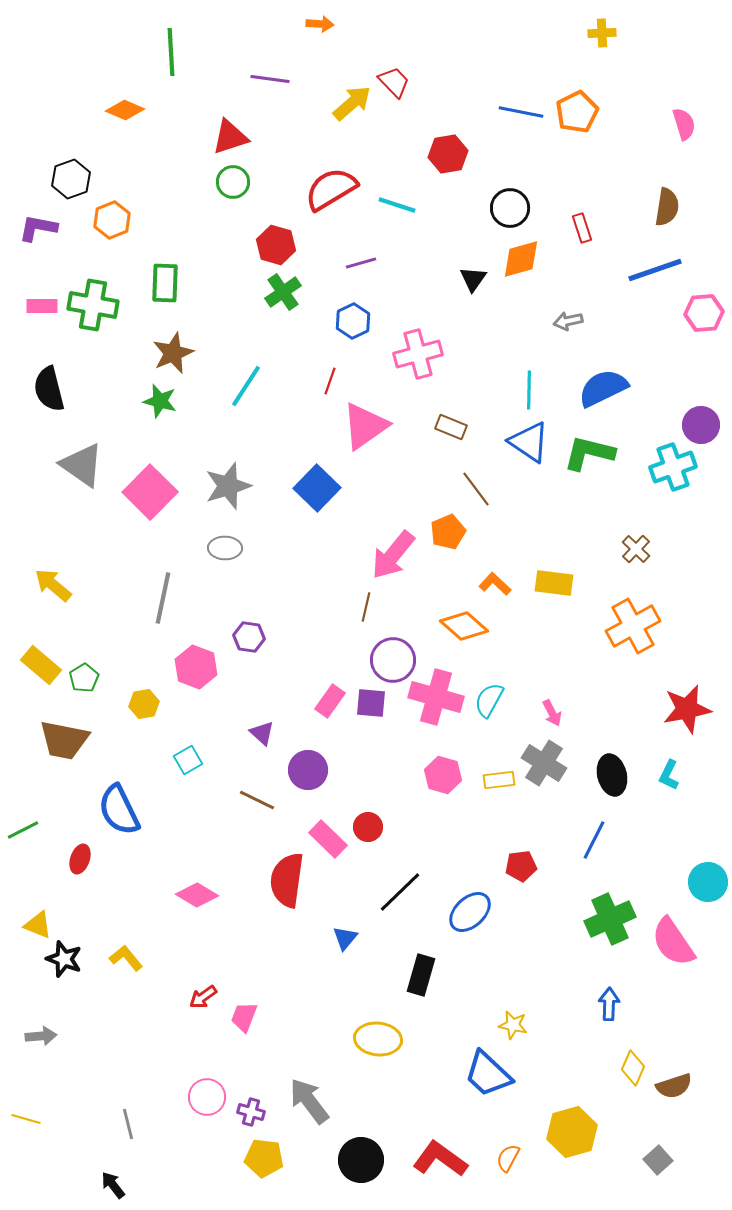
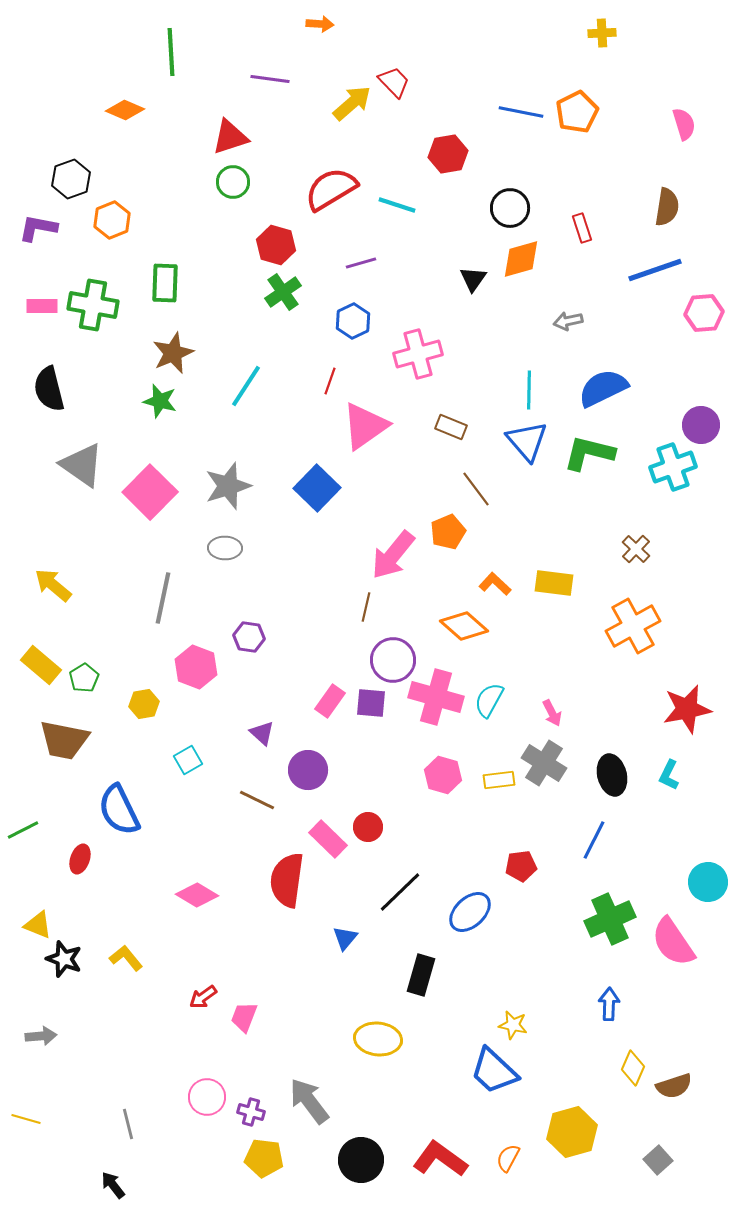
blue triangle at (529, 442): moved 2 px left, 1 px up; rotated 15 degrees clockwise
blue trapezoid at (488, 1074): moved 6 px right, 3 px up
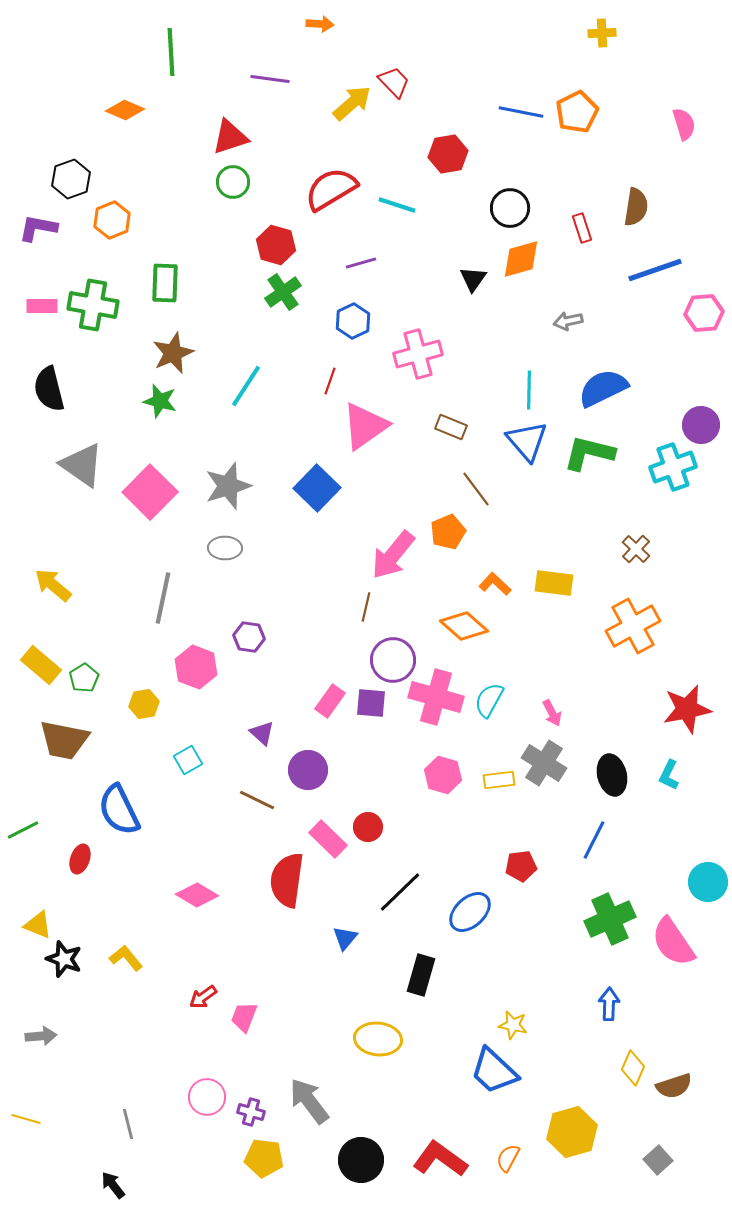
brown semicircle at (667, 207): moved 31 px left
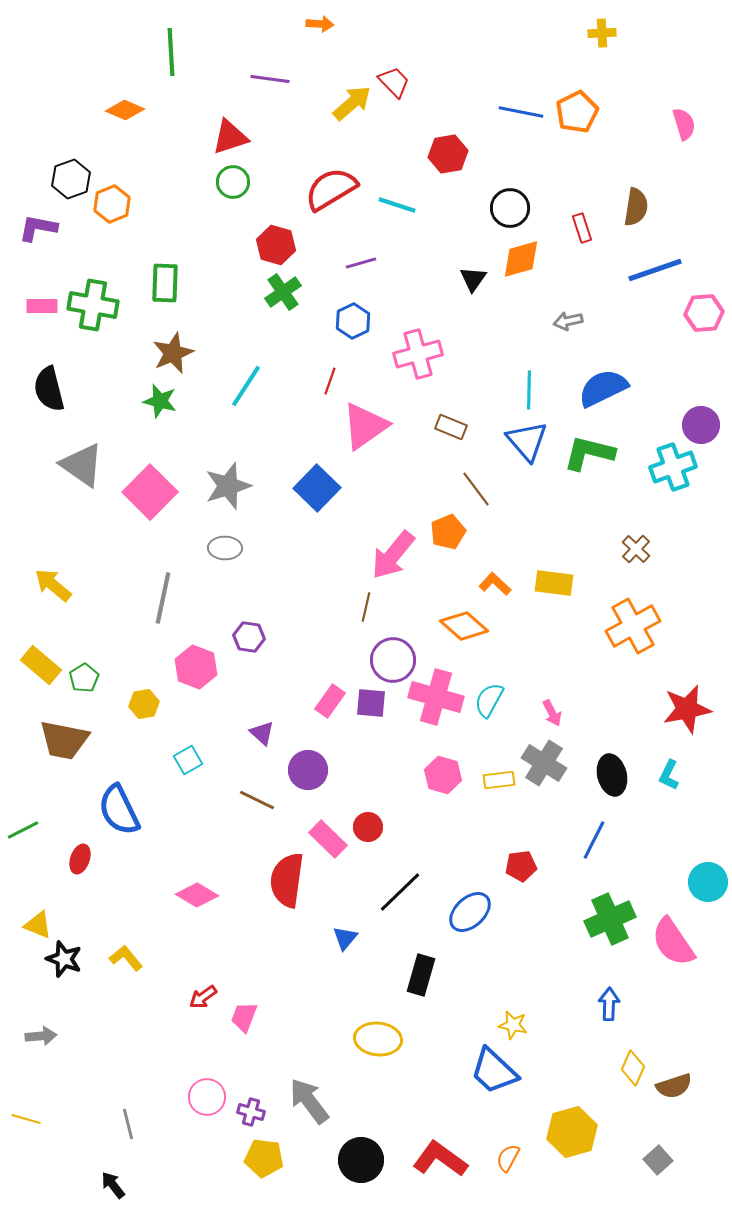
orange hexagon at (112, 220): moved 16 px up
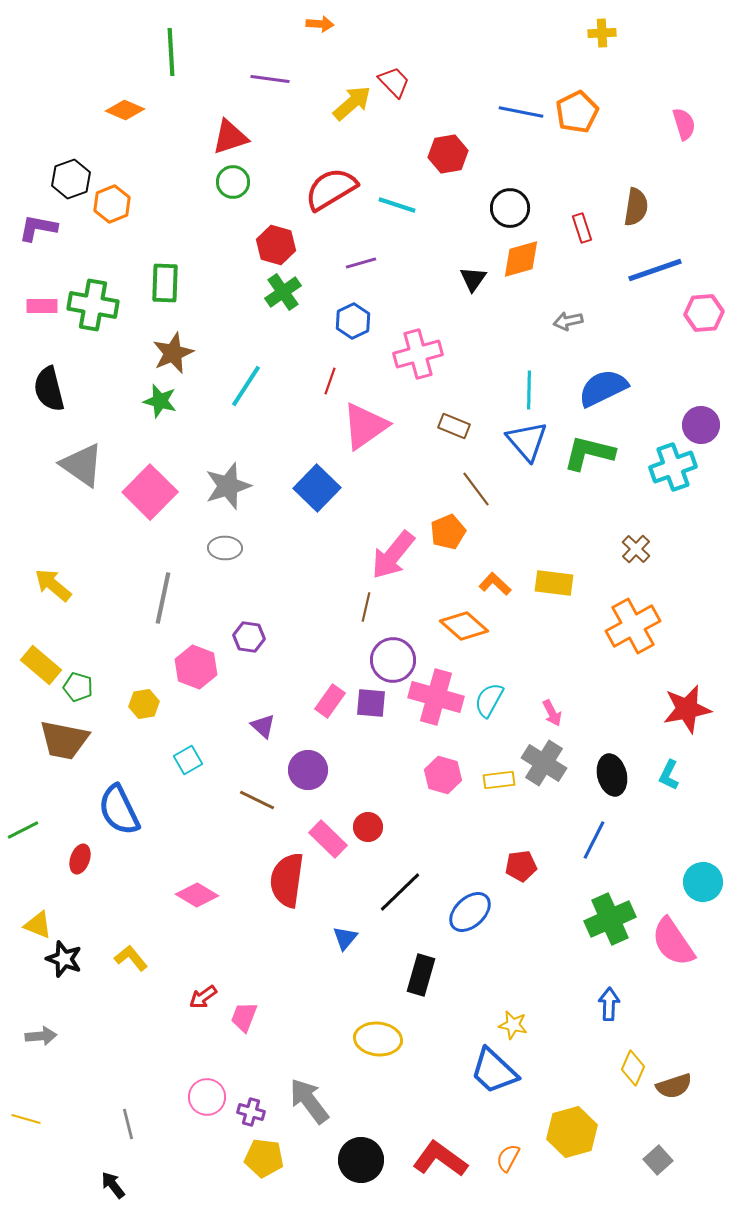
brown rectangle at (451, 427): moved 3 px right, 1 px up
green pentagon at (84, 678): moved 6 px left, 9 px down; rotated 24 degrees counterclockwise
purple triangle at (262, 733): moved 1 px right, 7 px up
cyan circle at (708, 882): moved 5 px left
yellow L-shape at (126, 958): moved 5 px right
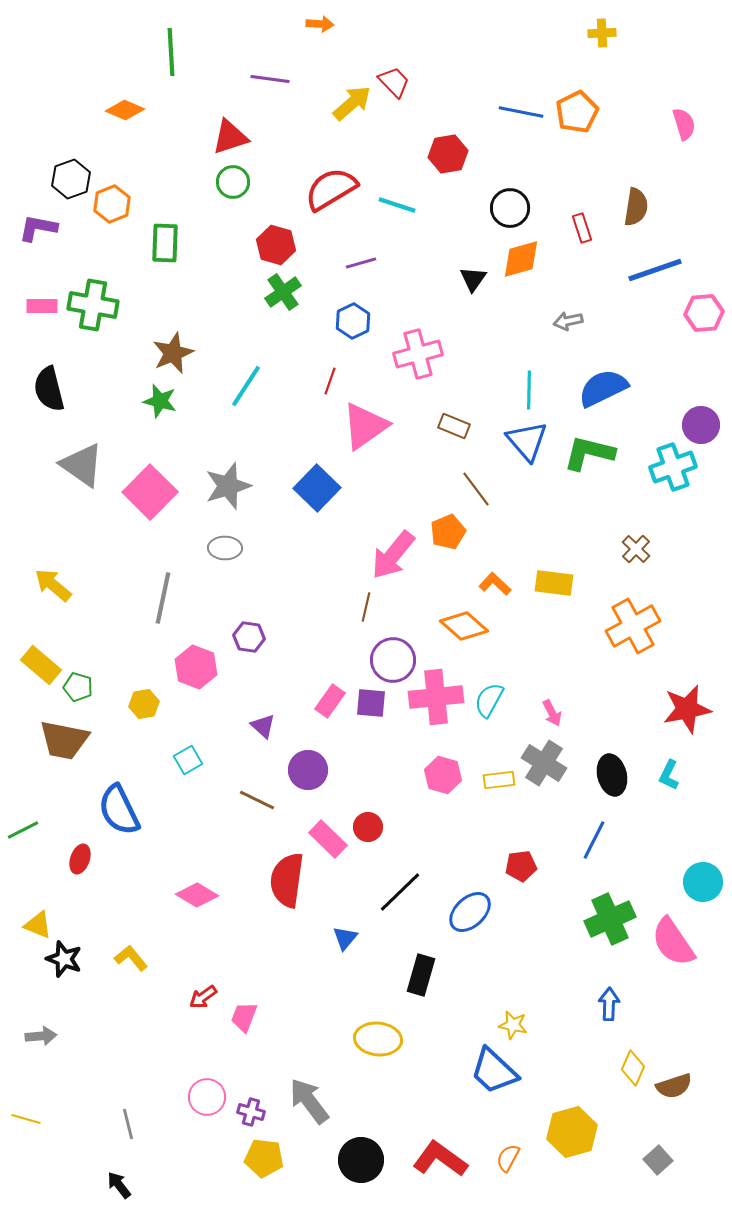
green rectangle at (165, 283): moved 40 px up
pink cross at (436, 697): rotated 22 degrees counterclockwise
black arrow at (113, 1185): moved 6 px right
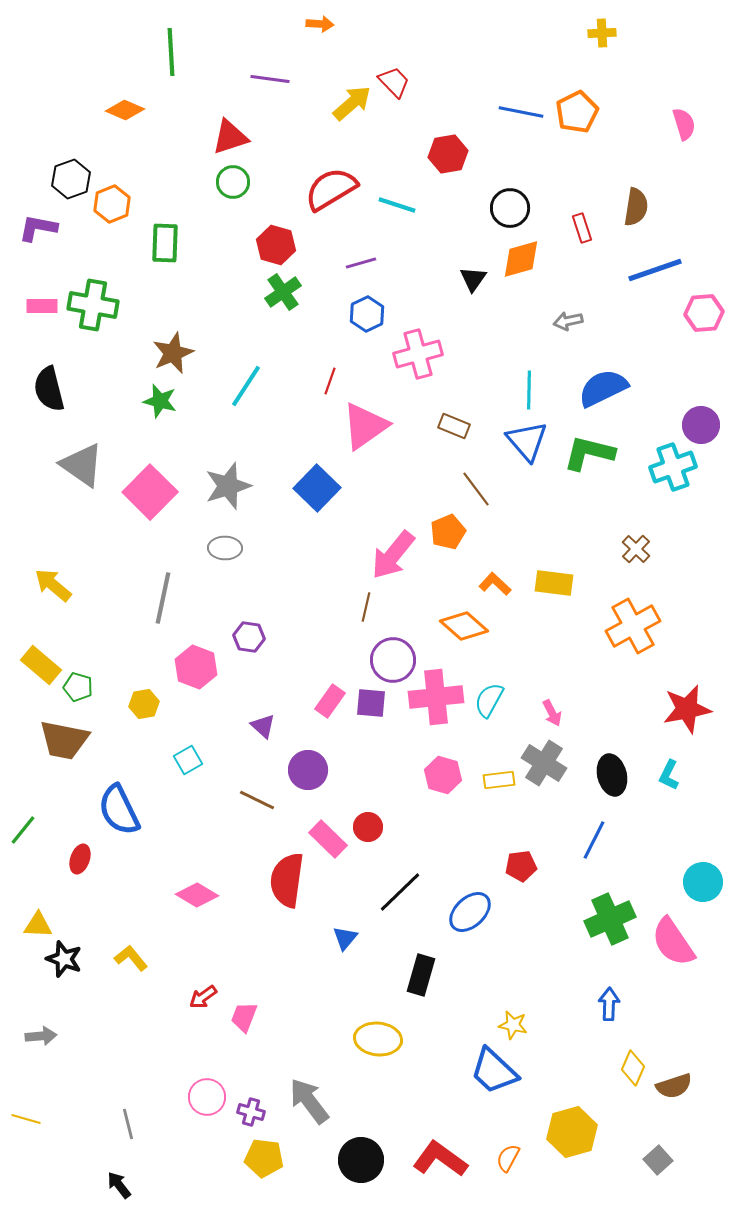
blue hexagon at (353, 321): moved 14 px right, 7 px up
green line at (23, 830): rotated 24 degrees counterclockwise
yellow triangle at (38, 925): rotated 20 degrees counterclockwise
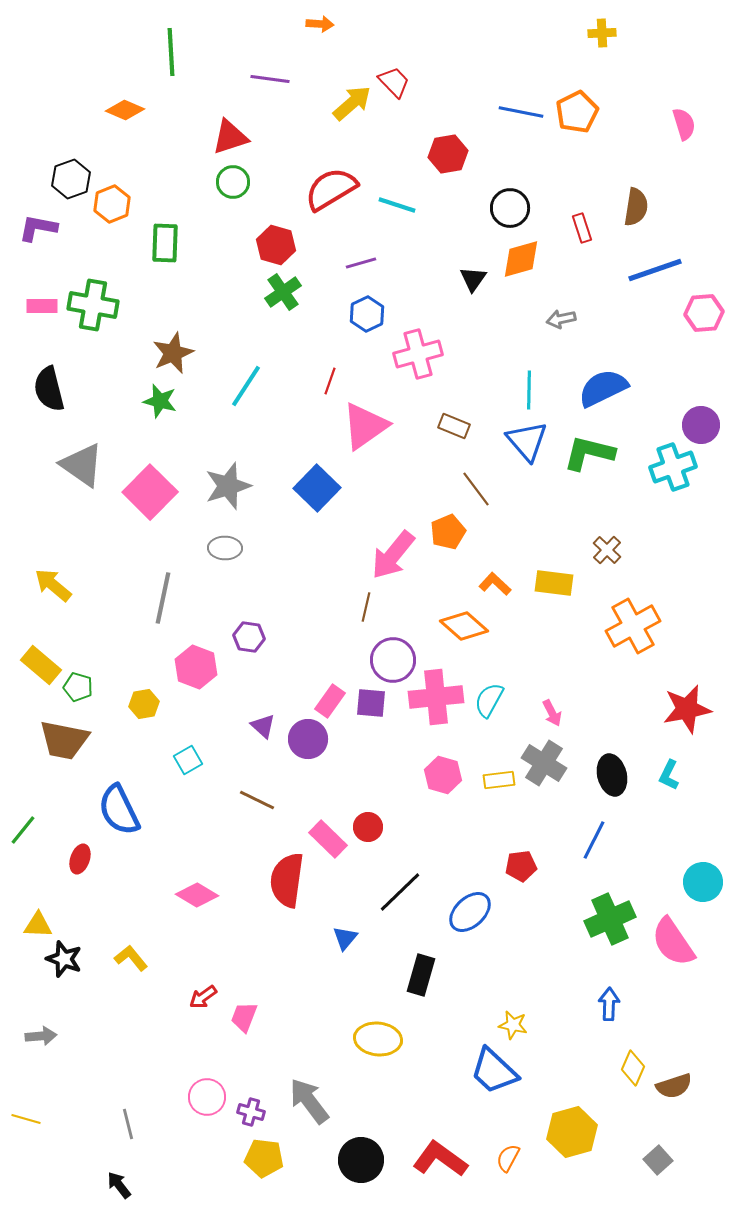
gray arrow at (568, 321): moved 7 px left, 2 px up
brown cross at (636, 549): moved 29 px left, 1 px down
purple circle at (308, 770): moved 31 px up
